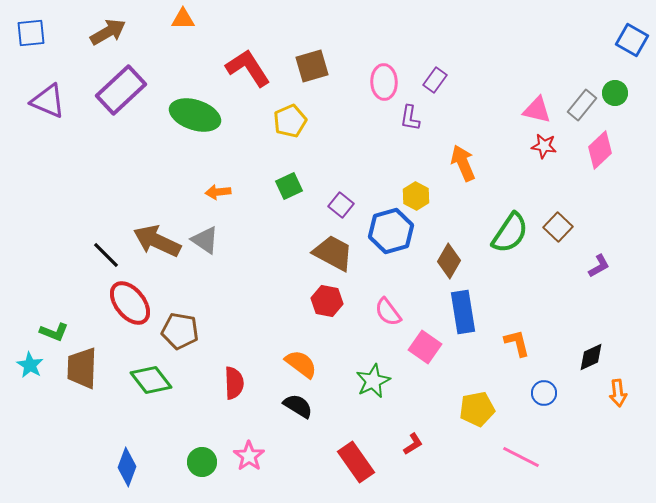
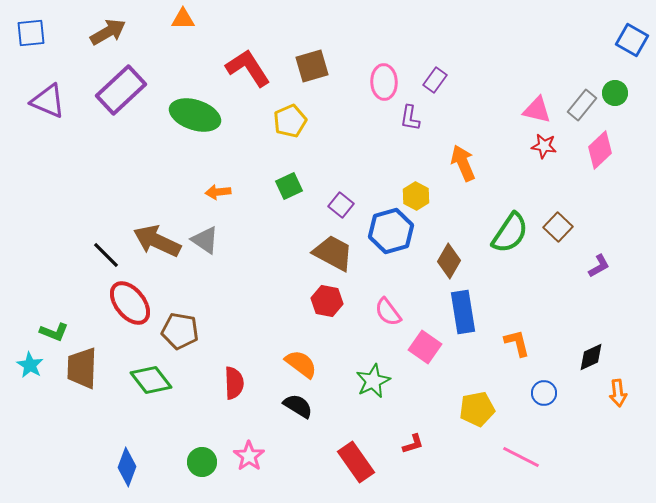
red L-shape at (413, 444): rotated 15 degrees clockwise
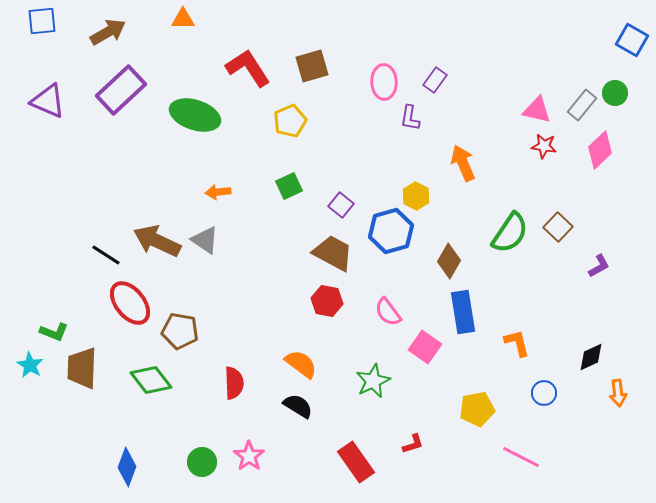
blue square at (31, 33): moved 11 px right, 12 px up
black line at (106, 255): rotated 12 degrees counterclockwise
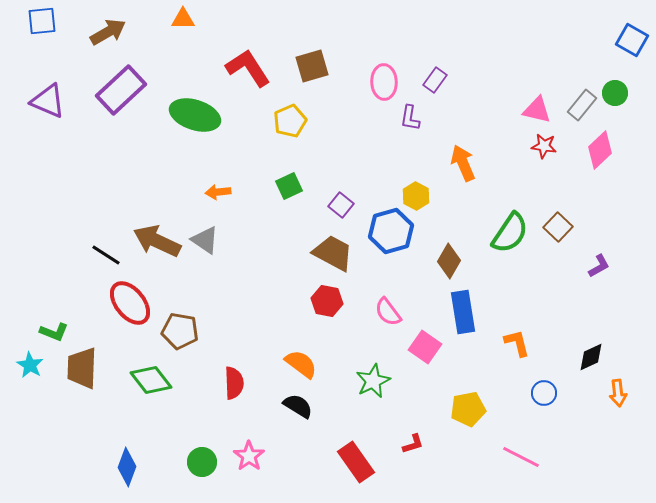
yellow pentagon at (477, 409): moved 9 px left
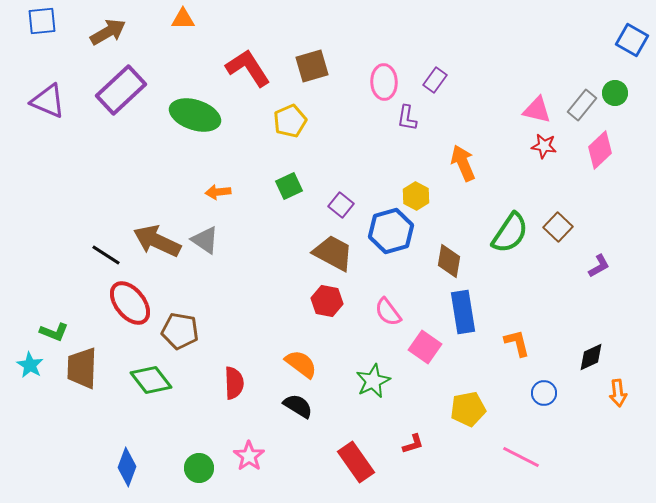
purple L-shape at (410, 118): moved 3 px left
brown diamond at (449, 261): rotated 20 degrees counterclockwise
green circle at (202, 462): moved 3 px left, 6 px down
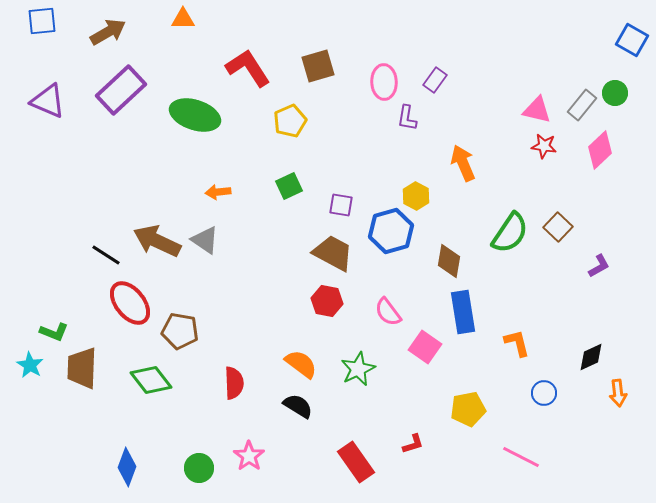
brown square at (312, 66): moved 6 px right
purple square at (341, 205): rotated 30 degrees counterclockwise
green star at (373, 381): moved 15 px left, 12 px up
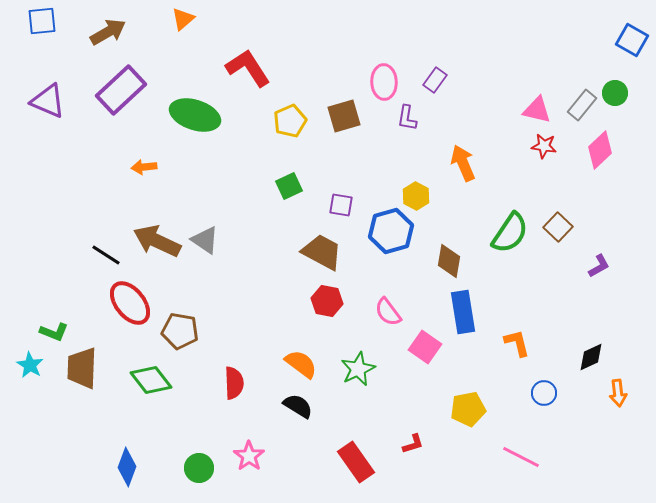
orange triangle at (183, 19): rotated 40 degrees counterclockwise
brown square at (318, 66): moved 26 px right, 50 px down
orange arrow at (218, 192): moved 74 px left, 25 px up
brown trapezoid at (333, 253): moved 11 px left, 1 px up
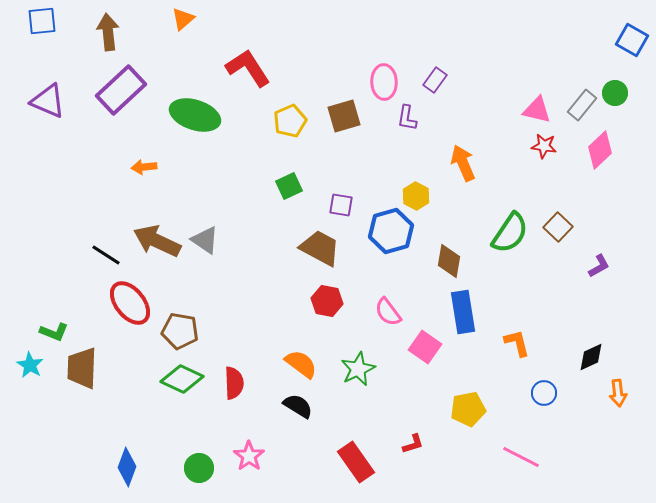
brown arrow at (108, 32): rotated 66 degrees counterclockwise
brown trapezoid at (322, 252): moved 2 px left, 4 px up
green diamond at (151, 380): moved 31 px right, 1 px up; rotated 27 degrees counterclockwise
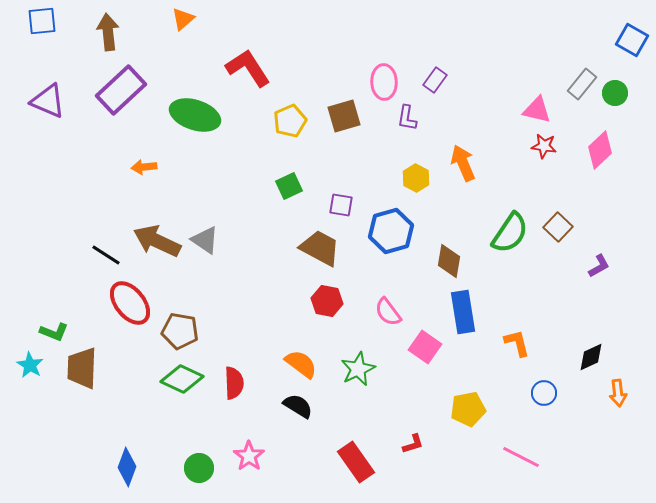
gray rectangle at (582, 105): moved 21 px up
yellow hexagon at (416, 196): moved 18 px up
